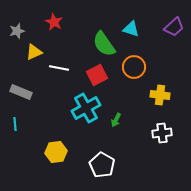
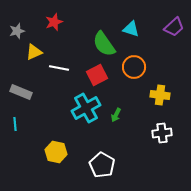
red star: rotated 24 degrees clockwise
green arrow: moved 5 px up
yellow hexagon: rotated 20 degrees clockwise
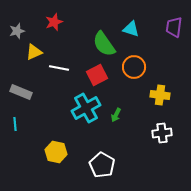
purple trapezoid: rotated 140 degrees clockwise
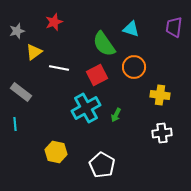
yellow triangle: rotated 12 degrees counterclockwise
gray rectangle: rotated 15 degrees clockwise
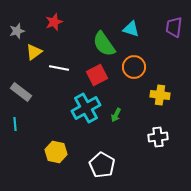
white cross: moved 4 px left, 4 px down
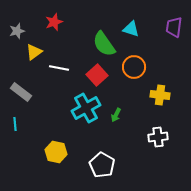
red square: rotated 15 degrees counterclockwise
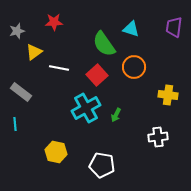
red star: rotated 18 degrees clockwise
yellow cross: moved 8 px right
white pentagon: rotated 20 degrees counterclockwise
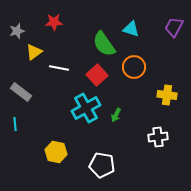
purple trapezoid: rotated 20 degrees clockwise
yellow cross: moved 1 px left
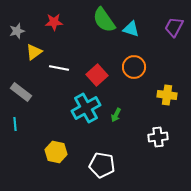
green semicircle: moved 24 px up
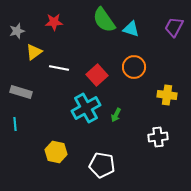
gray rectangle: rotated 20 degrees counterclockwise
